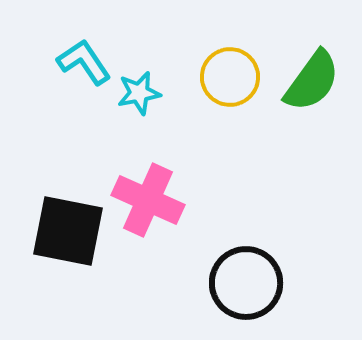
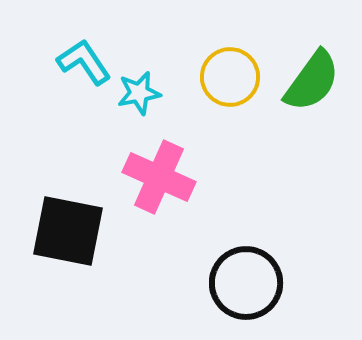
pink cross: moved 11 px right, 23 px up
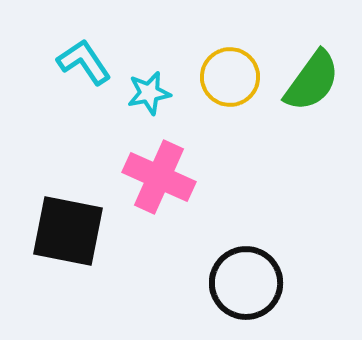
cyan star: moved 10 px right
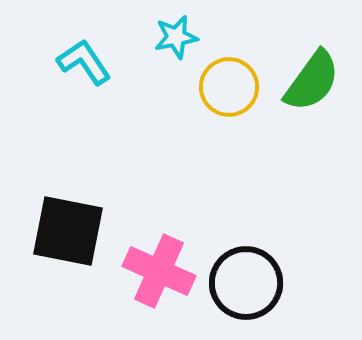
yellow circle: moved 1 px left, 10 px down
cyan star: moved 27 px right, 56 px up
pink cross: moved 94 px down
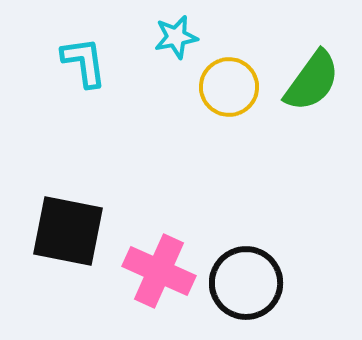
cyan L-shape: rotated 26 degrees clockwise
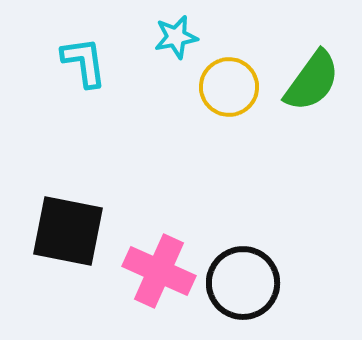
black circle: moved 3 px left
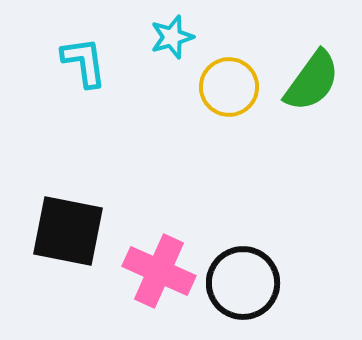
cyan star: moved 4 px left; rotated 6 degrees counterclockwise
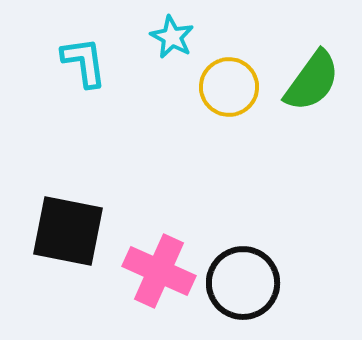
cyan star: rotated 27 degrees counterclockwise
